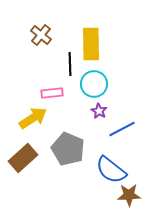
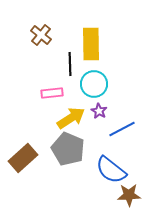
yellow arrow: moved 38 px right
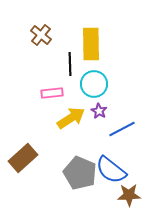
gray pentagon: moved 12 px right, 24 px down
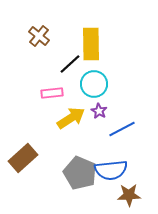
brown cross: moved 2 px left, 1 px down
black line: rotated 50 degrees clockwise
blue semicircle: rotated 44 degrees counterclockwise
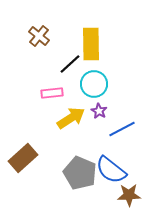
blue semicircle: rotated 44 degrees clockwise
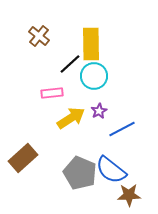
cyan circle: moved 8 px up
purple star: rotated 14 degrees clockwise
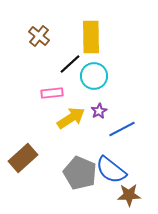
yellow rectangle: moved 7 px up
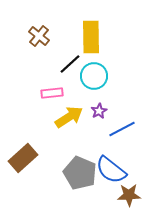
yellow arrow: moved 2 px left, 1 px up
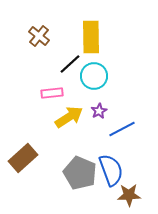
blue semicircle: rotated 148 degrees counterclockwise
